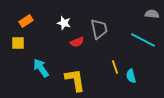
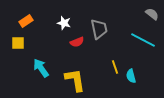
gray semicircle: rotated 32 degrees clockwise
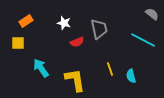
yellow line: moved 5 px left, 2 px down
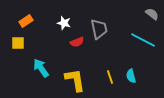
yellow line: moved 8 px down
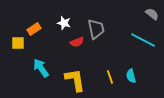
orange rectangle: moved 8 px right, 8 px down
gray trapezoid: moved 3 px left
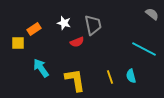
gray trapezoid: moved 3 px left, 4 px up
cyan line: moved 1 px right, 9 px down
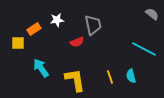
white star: moved 7 px left, 3 px up; rotated 24 degrees counterclockwise
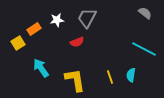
gray semicircle: moved 7 px left, 1 px up
gray trapezoid: moved 6 px left, 7 px up; rotated 140 degrees counterclockwise
yellow square: rotated 32 degrees counterclockwise
cyan semicircle: moved 1 px up; rotated 24 degrees clockwise
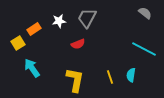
white star: moved 2 px right, 1 px down
red semicircle: moved 1 px right, 2 px down
cyan arrow: moved 9 px left
yellow L-shape: rotated 20 degrees clockwise
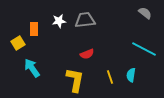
gray trapezoid: moved 2 px left, 2 px down; rotated 55 degrees clockwise
orange rectangle: rotated 56 degrees counterclockwise
red semicircle: moved 9 px right, 10 px down
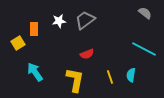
gray trapezoid: rotated 30 degrees counterclockwise
cyan arrow: moved 3 px right, 4 px down
